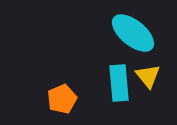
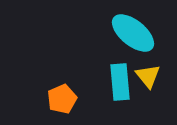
cyan rectangle: moved 1 px right, 1 px up
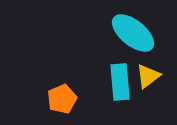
yellow triangle: rotated 32 degrees clockwise
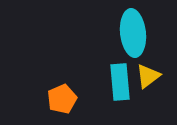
cyan ellipse: rotated 45 degrees clockwise
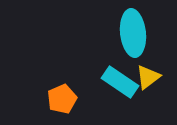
yellow triangle: moved 1 px down
cyan rectangle: rotated 51 degrees counterclockwise
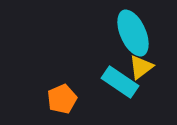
cyan ellipse: rotated 18 degrees counterclockwise
yellow triangle: moved 7 px left, 10 px up
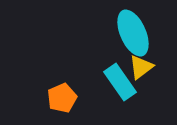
cyan rectangle: rotated 21 degrees clockwise
orange pentagon: moved 1 px up
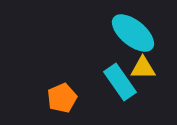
cyan ellipse: rotated 27 degrees counterclockwise
yellow triangle: moved 2 px right, 1 px down; rotated 36 degrees clockwise
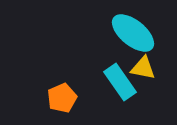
yellow triangle: rotated 12 degrees clockwise
